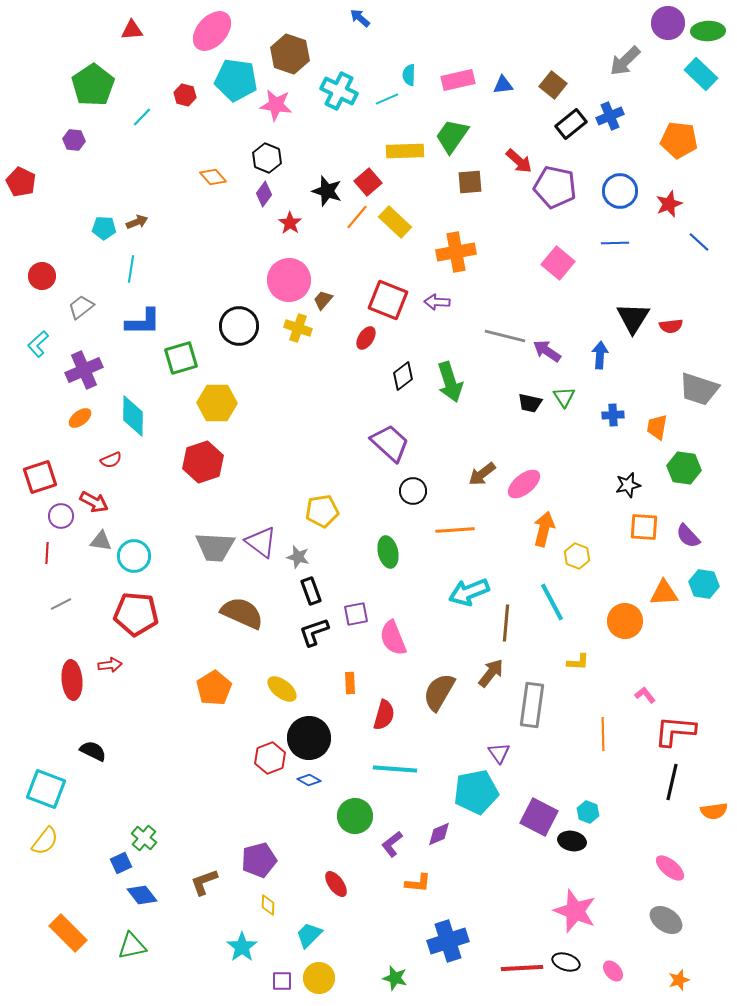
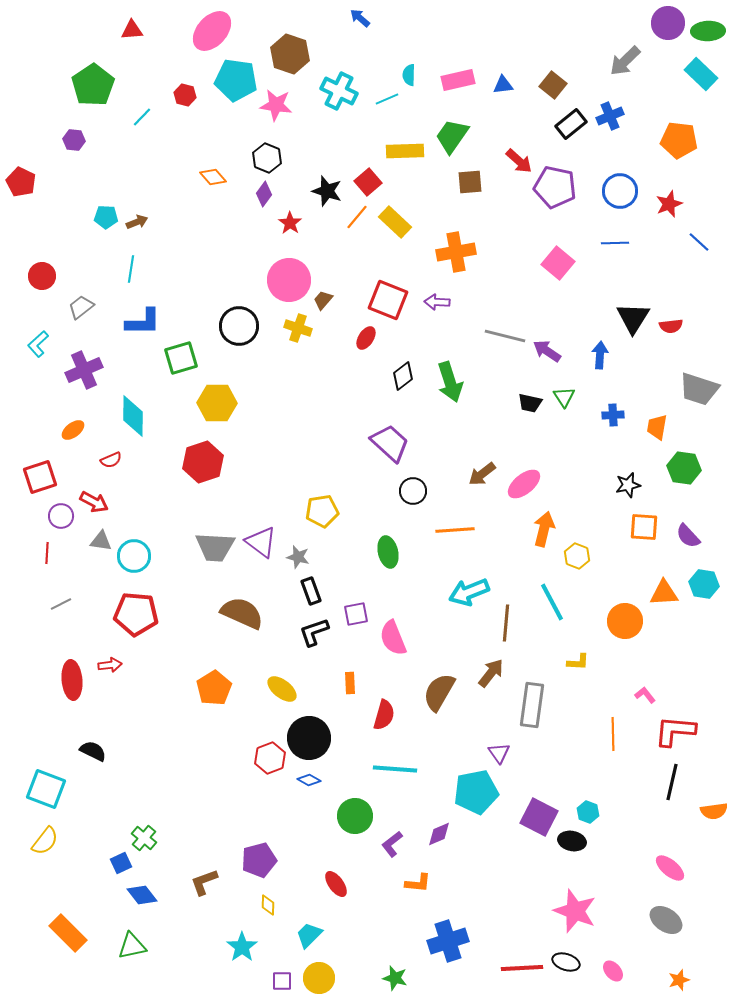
cyan pentagon at (104, 228): moved 2 px right, 11 px up
orange ellipse at (80, 418): moved 7 px left, 12 px down
orange line at (603, 734): moved 10 px right
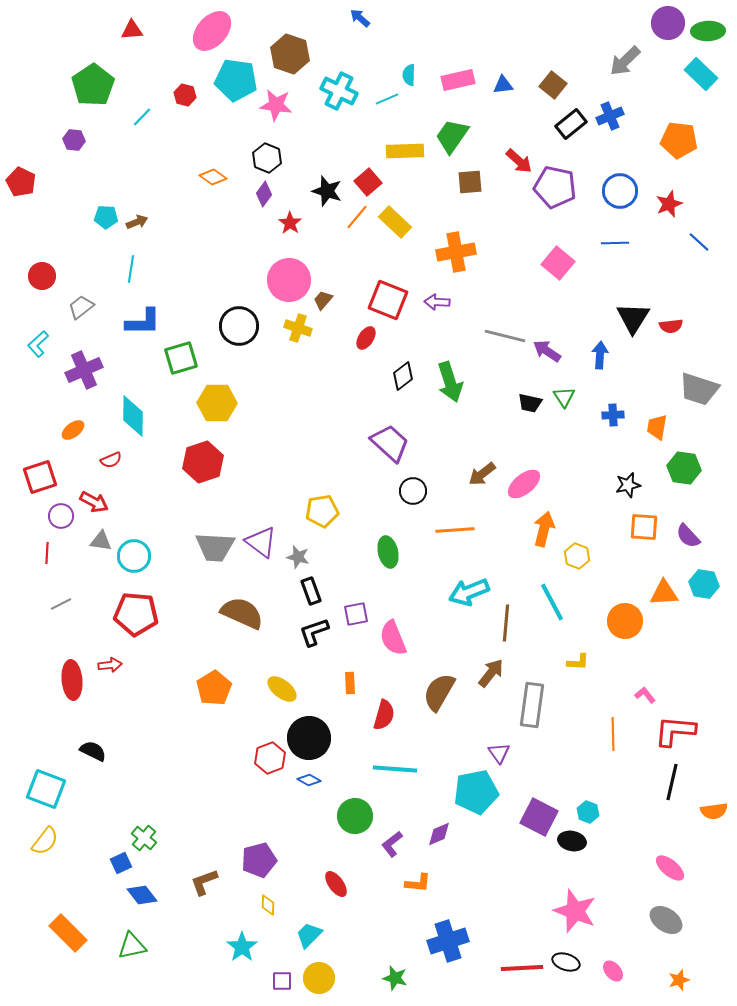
orange diamond at (213, 177): rotated 12 degrees counterclockwise
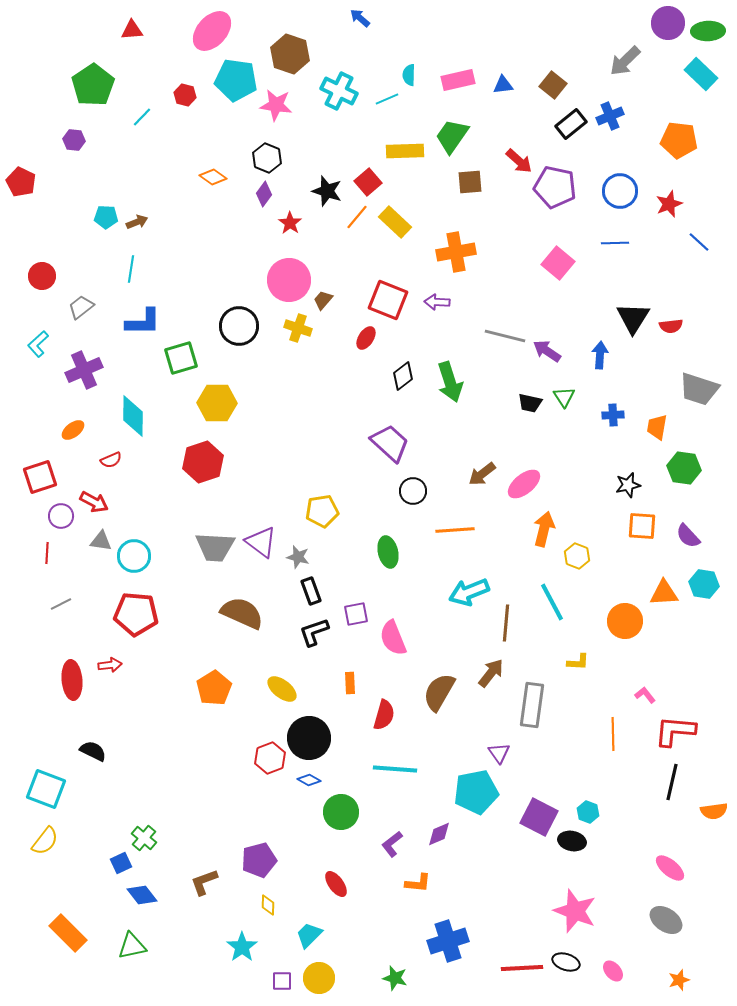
orange square at (644, 527): moved 2 px left, 1 px up
green circle at (355, 816): moved 14 px left, 4 px up
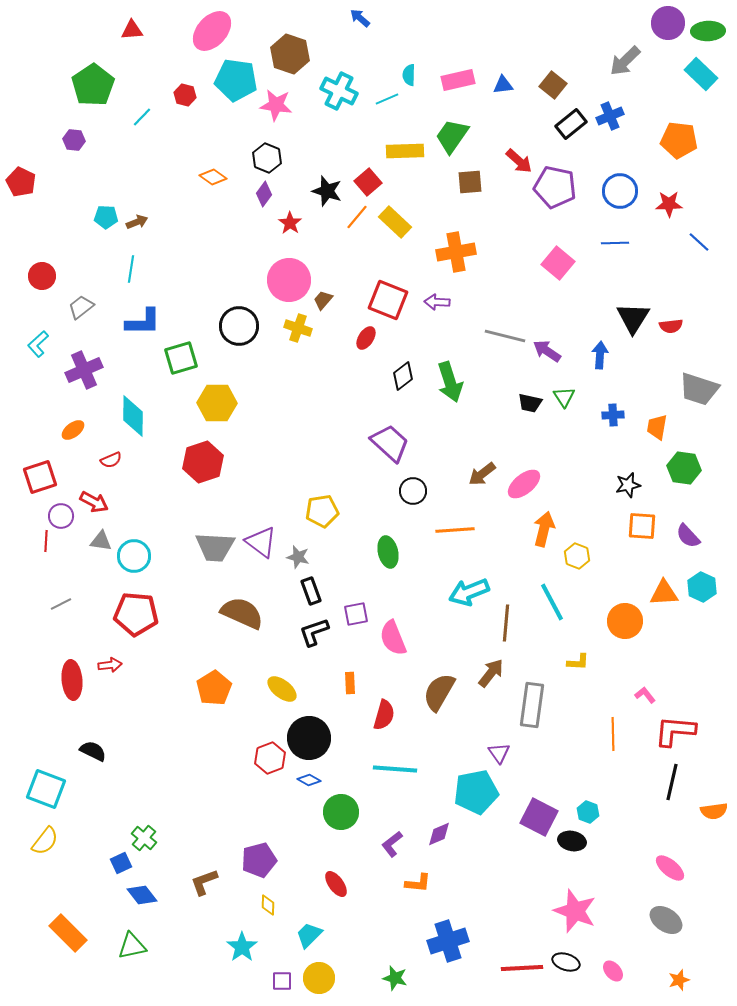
red star at (669, 204): rotated 20 degrees clockwise
red line at (47, 553): moved 1 px left, 12 px up
cyan hexagon at (704, 584): moved 2 px left, 3 px down; rotated 16 degrees clockwise
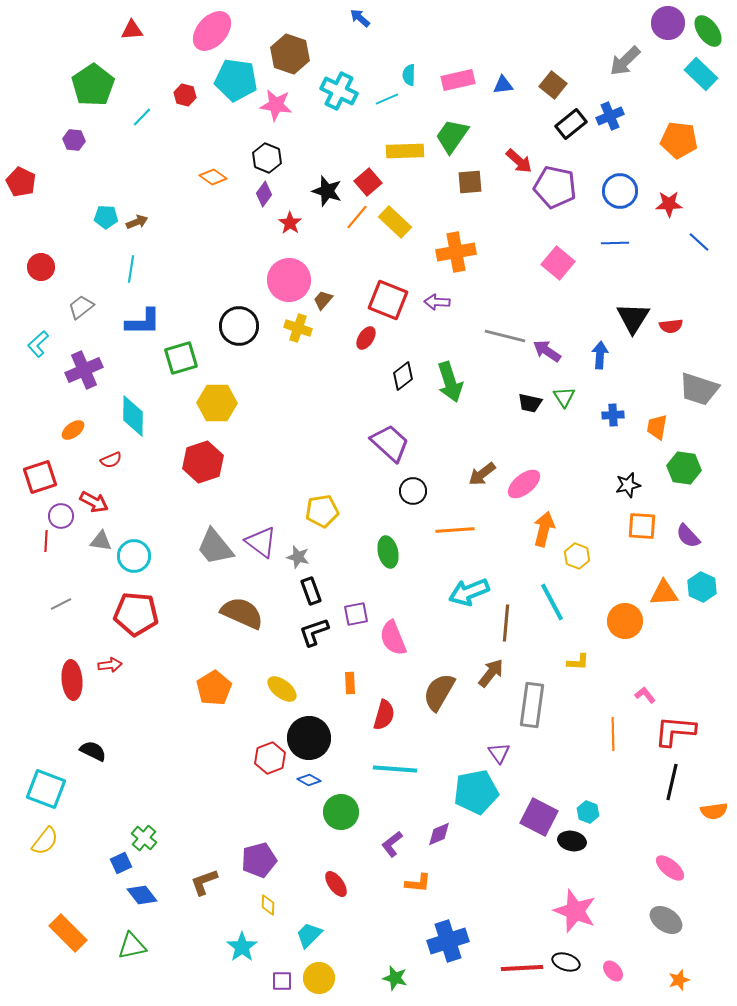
green ellipse at (708, 31): rotated 56 degrees clockwise
red circle at (42, 276): moved 1 px left, 9 px up
gray trapezoid at (215, 547): rotated 48 degrees clockwise
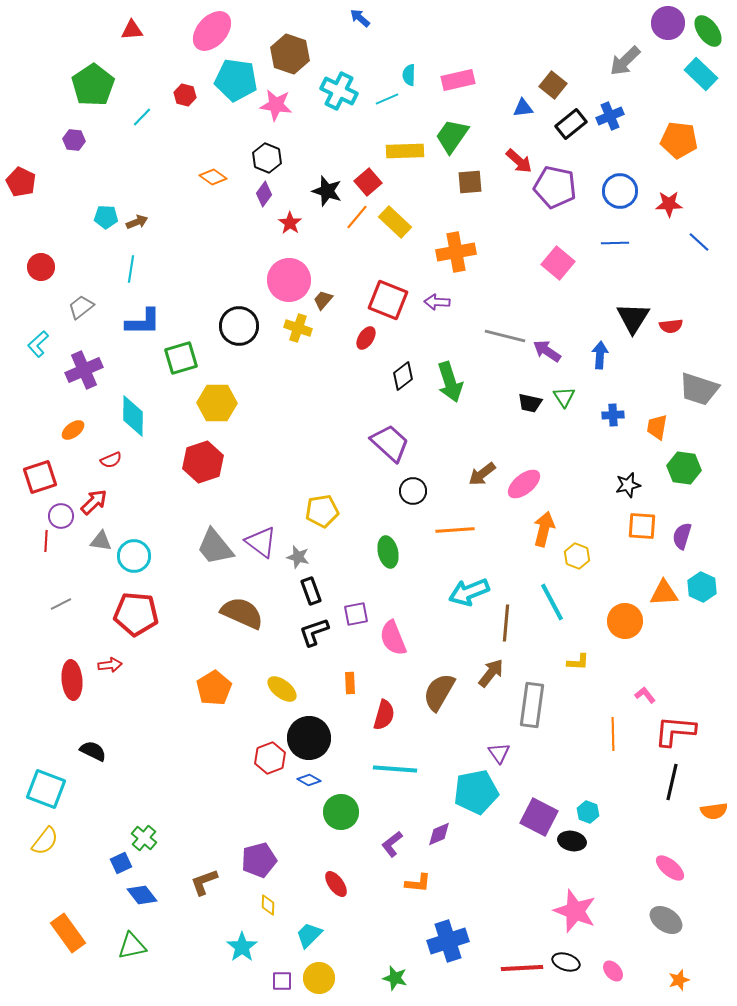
blue triangle at (503, 85): moved 20 px right, 23 px down
red arrow at (94, 502): rotated 72 degrees counterclockwise
purple semicircle at (688, 536): moved 6 px left; rotated 60 degrees clockwise
orange rectangle at (68, 933): rotated 9 degrees clockwise
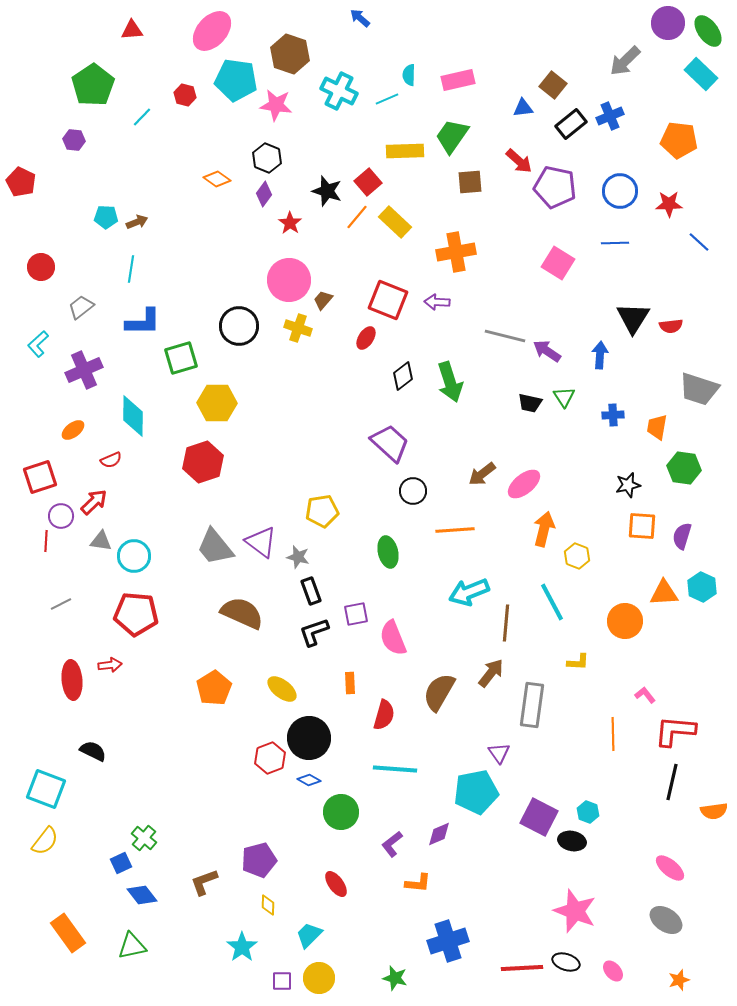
orange diamond at (213, 177): moved 4 px right, 2 px down
pink square at (558, 263): rotated 8 degrees counterclockwise
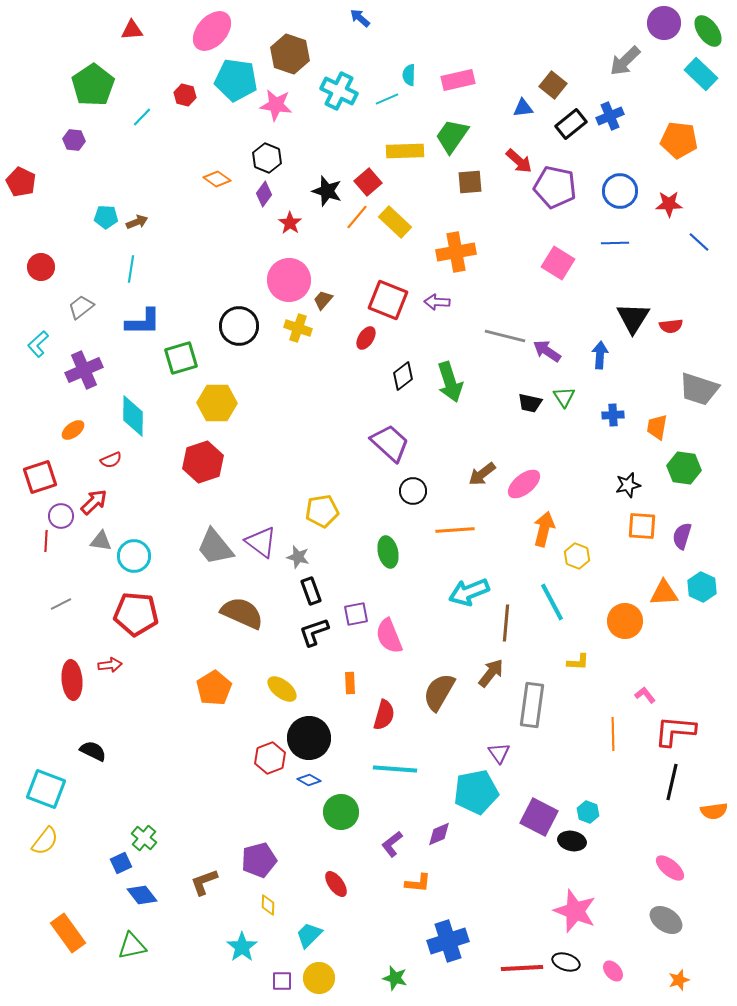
purple circle at (668, 23): moved 4 px left
pink semicircle at (393, 638): moved 4 px left, 2 px up
